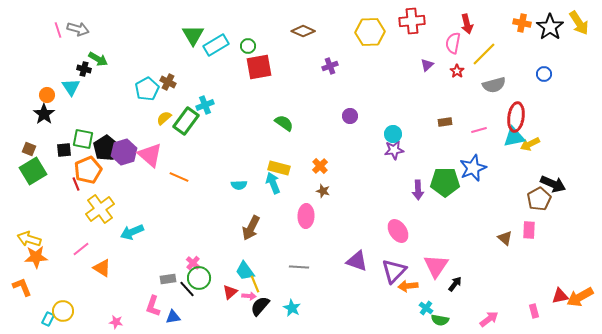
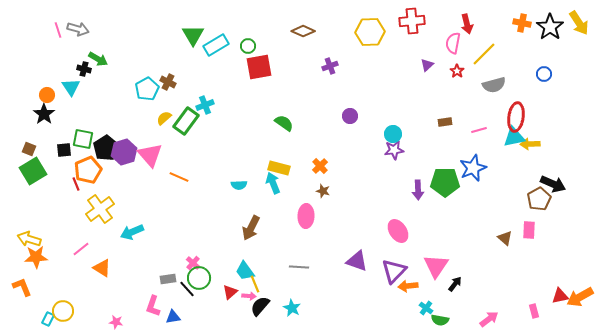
yellow arrow at (530, 144): rotated 24 degrees clockwise
pink triangle at (150, 155): rotated 8 degrees clockwise
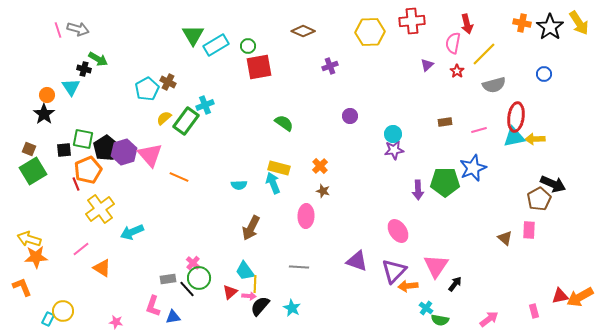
yellow arrow at (530, 144): moved 5 px right, 5 px up
yellow line at (255, 284): rotated 24 degrees clockwise
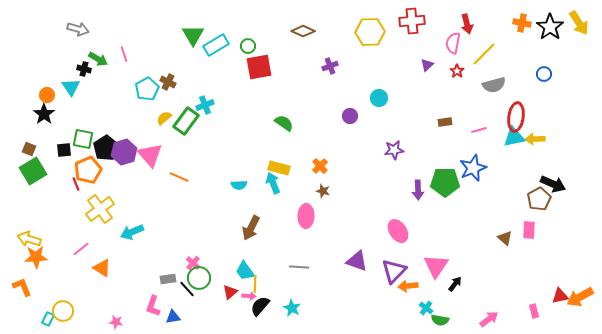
pink line at (58, 30): moved 66 px right, 24 px down
cyan circle at (393, 134): moved 14 px left, 36 px up
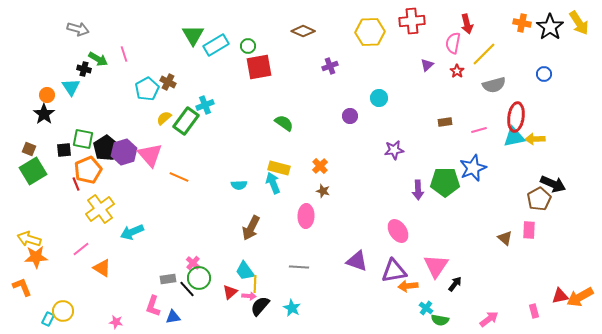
purple triangle at (394, 271): rotated 36 degrees clockwise
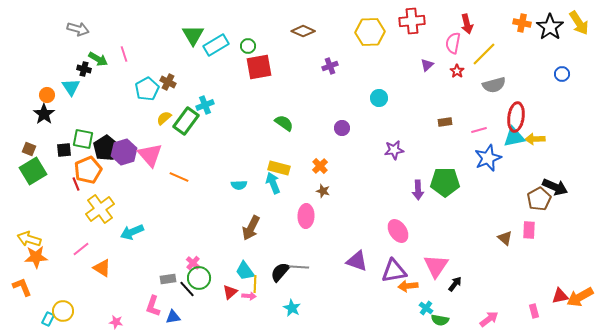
blue circle at (544, 74): moved 18 px right
purple circle at (350, 116): moved 8 px left, 12 px down
blue star at (473, 168): moved 15 px right, 10 px up
black arrow at (553, 184): moved 2 px right, 3 px down
black semicircle at (260, 306): moved 20 px right, 34 px up
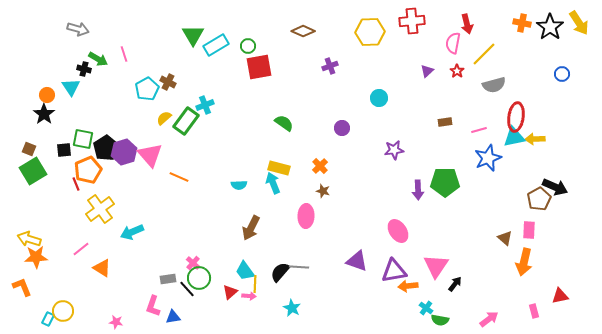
purple triangle at (427, 65): moved 6 px down
orange arrow at (580, 297): moved 56 px left, 35 px up; rotated 48 degrees counterclockwise
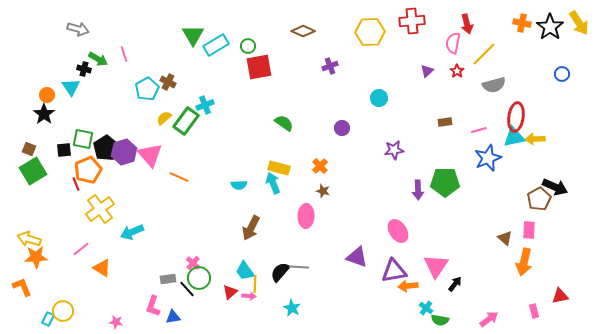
purple triangle at (357, 261): moved 4 px up
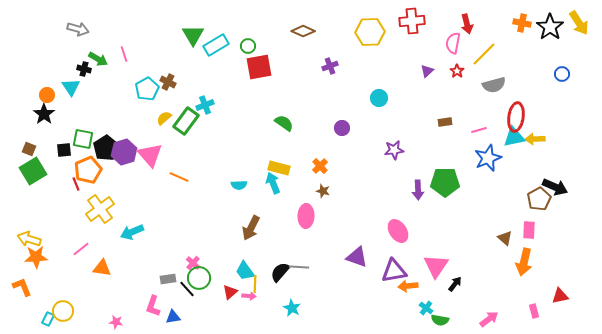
orange triangle at (102, 268): rotated 24 degrees counterclockwise
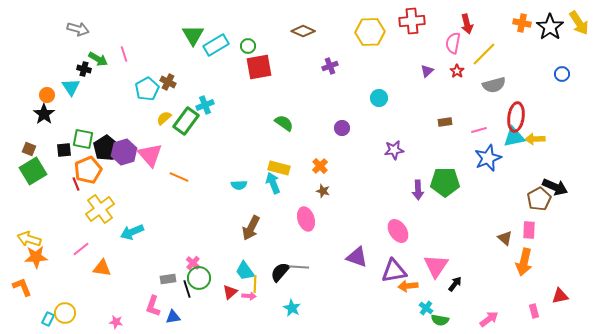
pink ellipse at (306, 216): moved 3 px down; rotated 20 degrees counterclockwise
black line at (187, 289): rotated 24 degrees clockwise
yellow circle at (63, 311): moved 2 px right, 2 px down
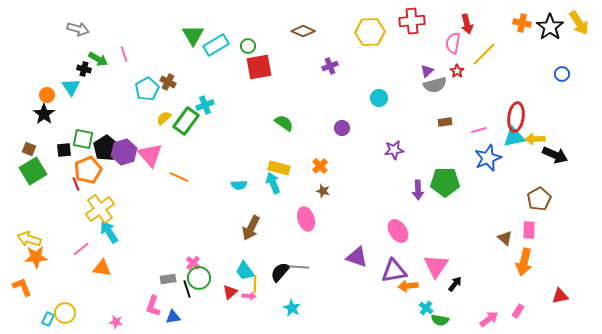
gray semicircle at (494, 85): moved 59 px left
black arrow at (555, 187): moved 32 px up
cyan arrow at (132, 232): moved 23 px left; rotated 80 degrees clockwise
pink rectangle at (534, 311): moved 16 px left; rotated 48 degrees clockwise
